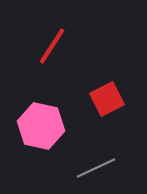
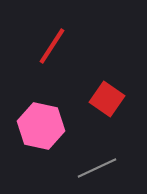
red square: rotated 28 degrees counterclockwise
gray line: moved 1 px right
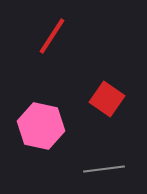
red line: moved 10 px up
gray line: moved 7 px right, 1 px down; rotated 18 degrees clockwise
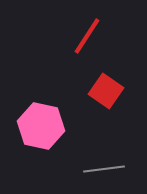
red line: moved 35 px right
red square: moved 1 px left, 8 px up
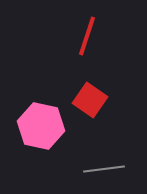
red line: rotated 15 degrees counterclockwise
red square: moved 16 px left, 9 px down
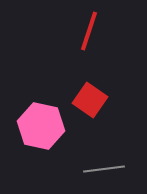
red line: moved 2 px right, 5 px up
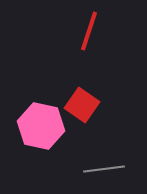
red square: moved 8 px left, 5 px down
